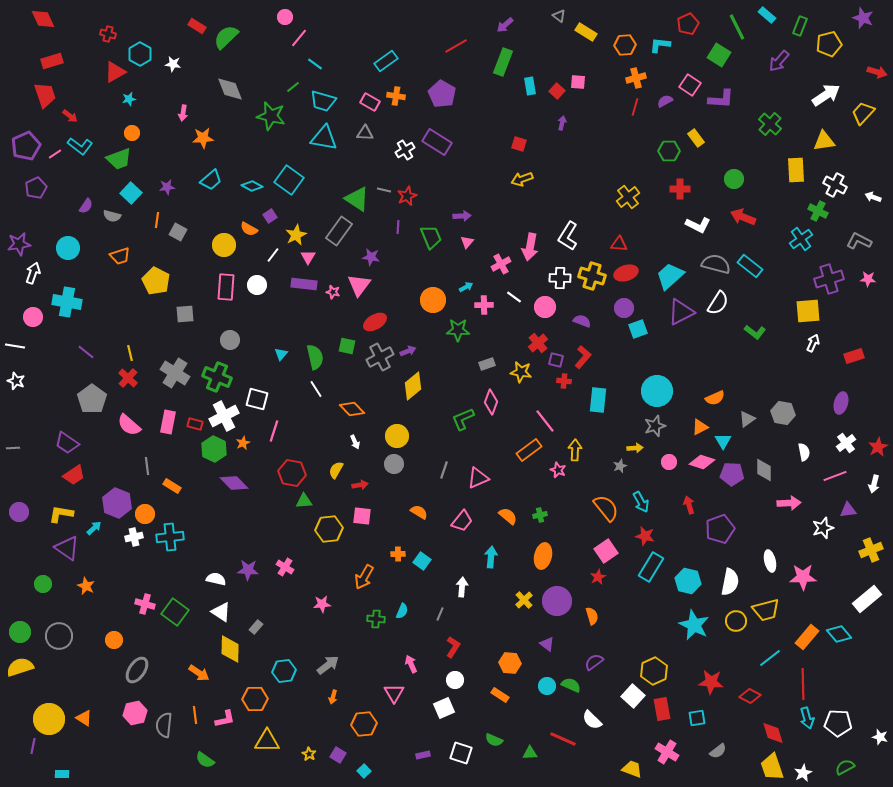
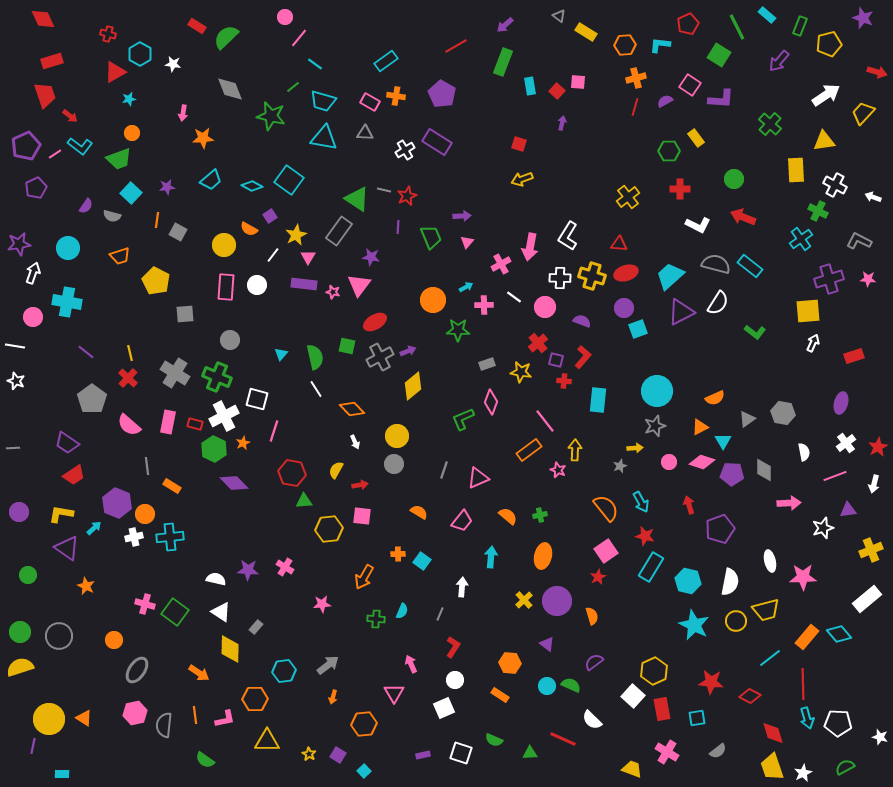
green circle at (43, 584): moved 15 px left, 9 px up
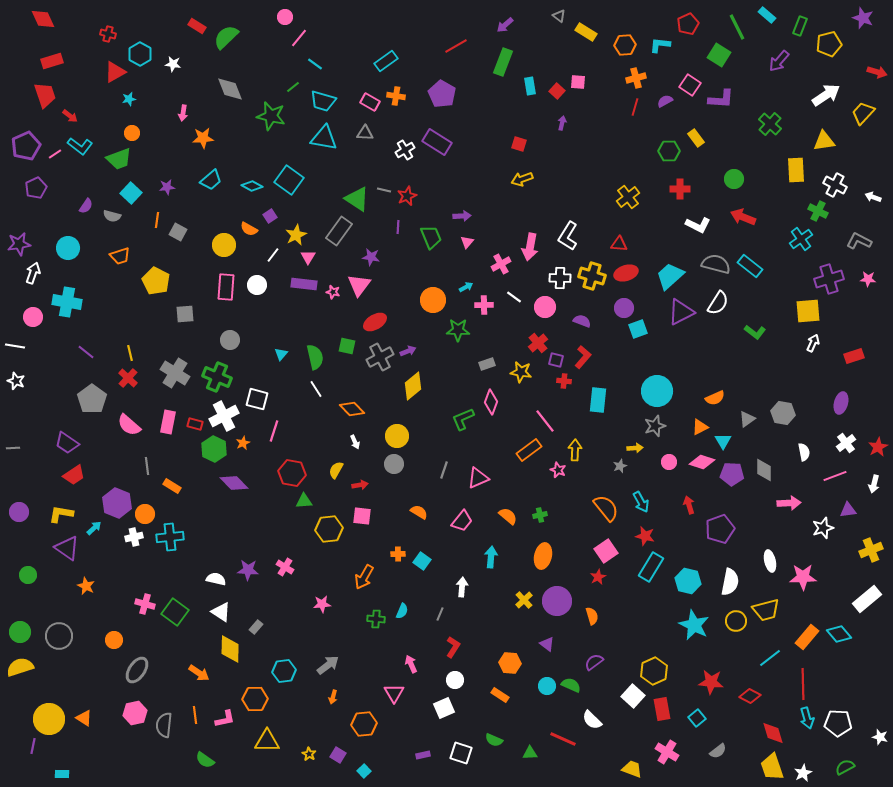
cyan square at (697, 718): rotated 30 degrees counterclockwise
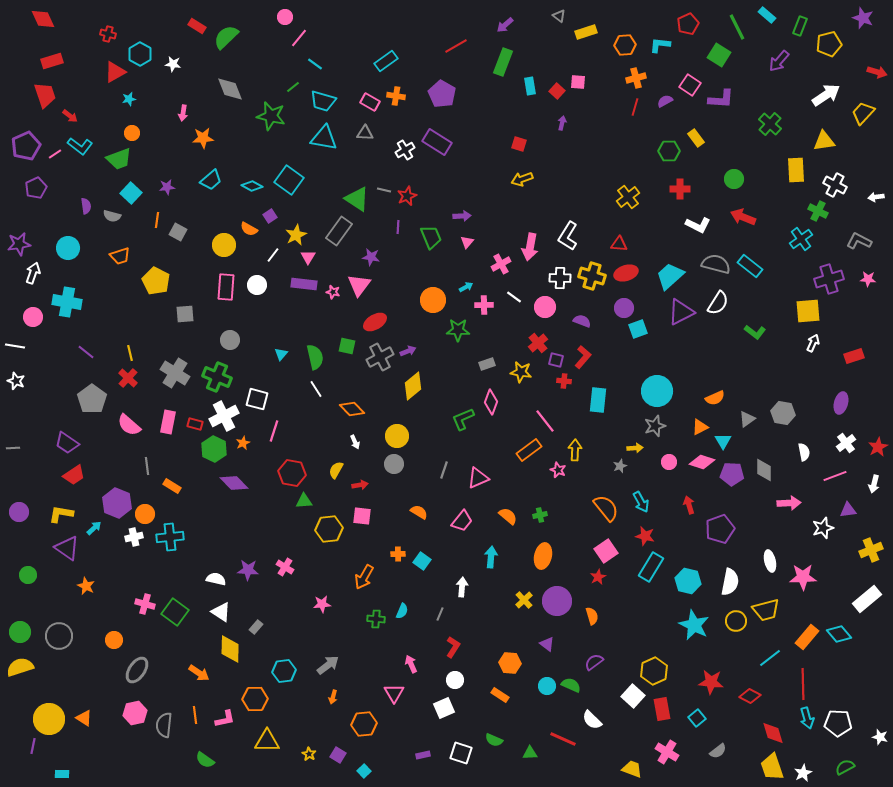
yellow rectangle at (586, 32): rotated 50 degrees counterclockwise
white arrow at (873, 197): moved 3 px right; rotated 28 degrees counterclockwise
purple semicircle at (86, 206): rotated 42 degrees counterclockwise
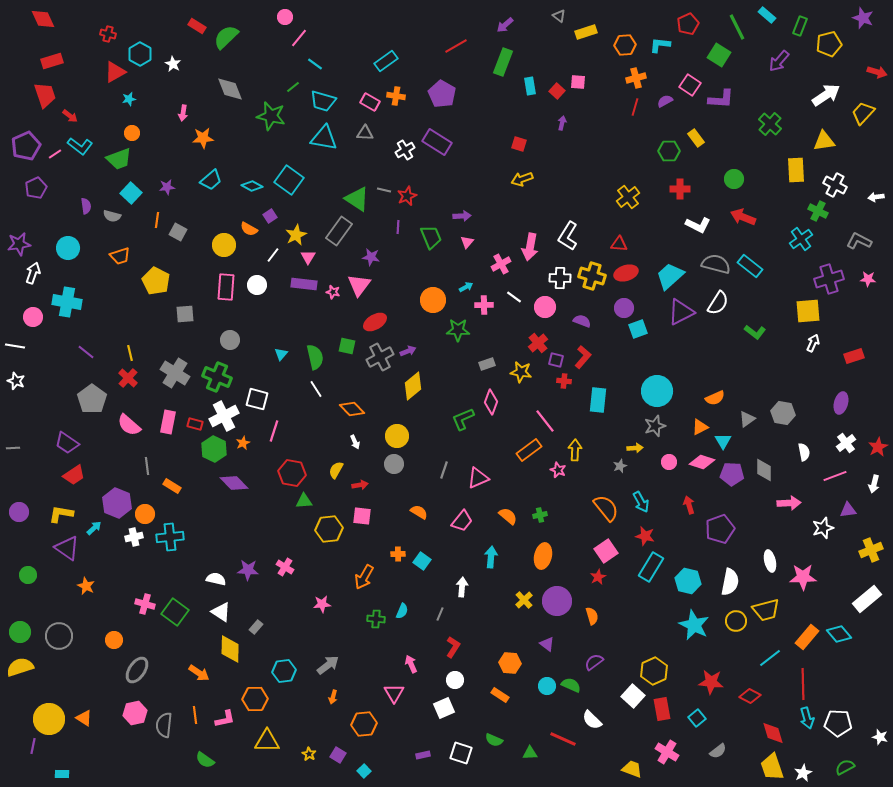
white star at (173, 64): rotated 21 degrees clockwise
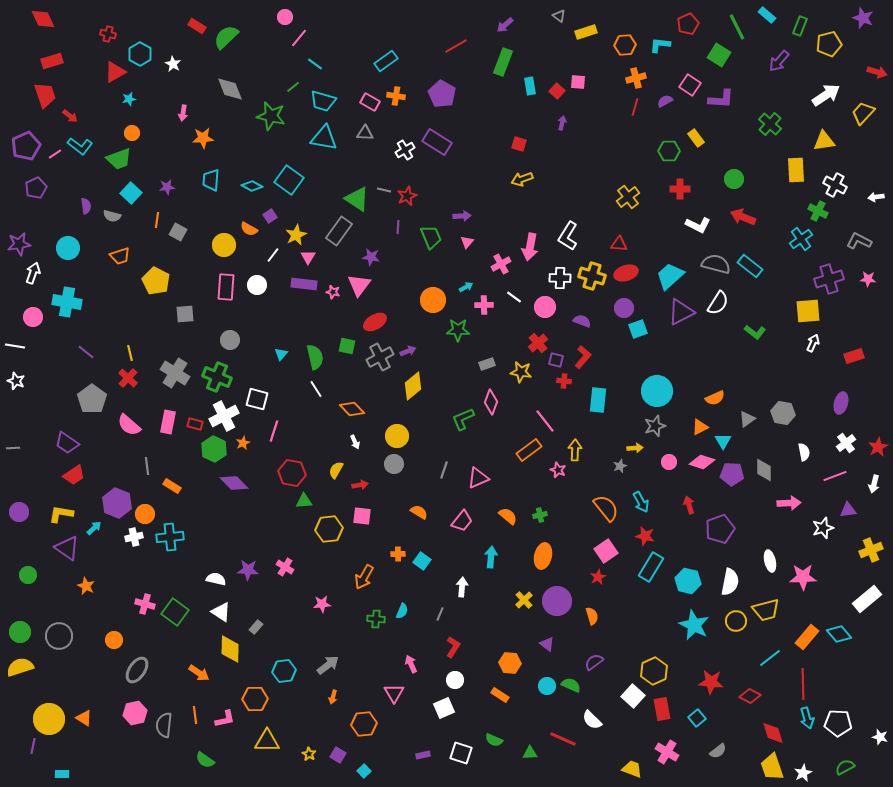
cyan trapezoid at (211, 180): rotated 135 degrees clockwise
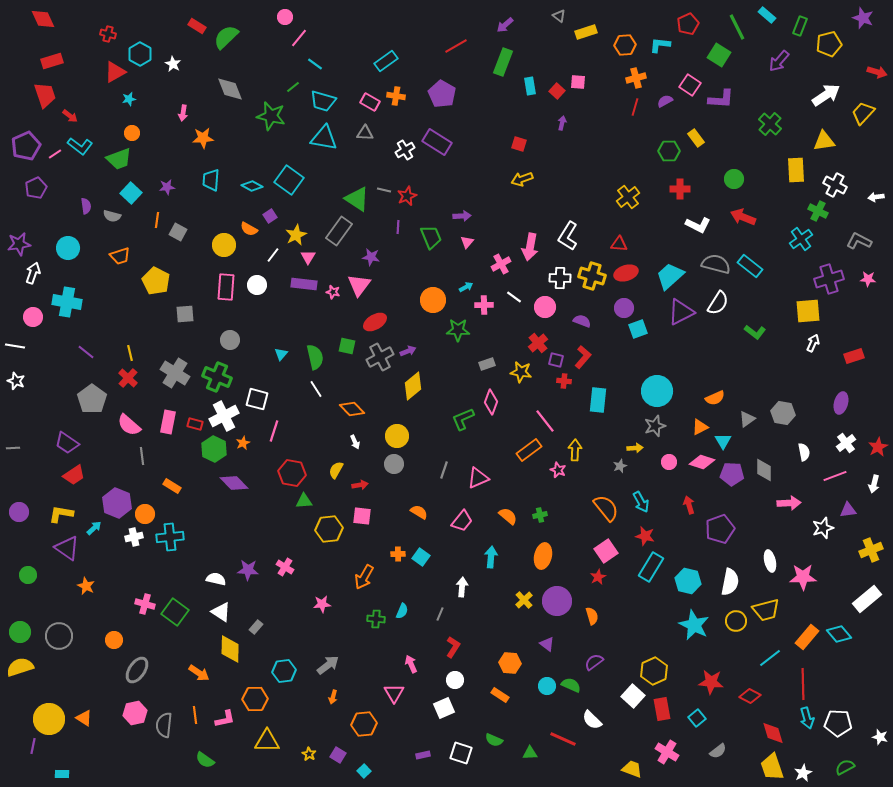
gray line at (147, 466): moved 5 px left, 10 px up
cyan square at (422, 561): moved 1 px left, 4 px up
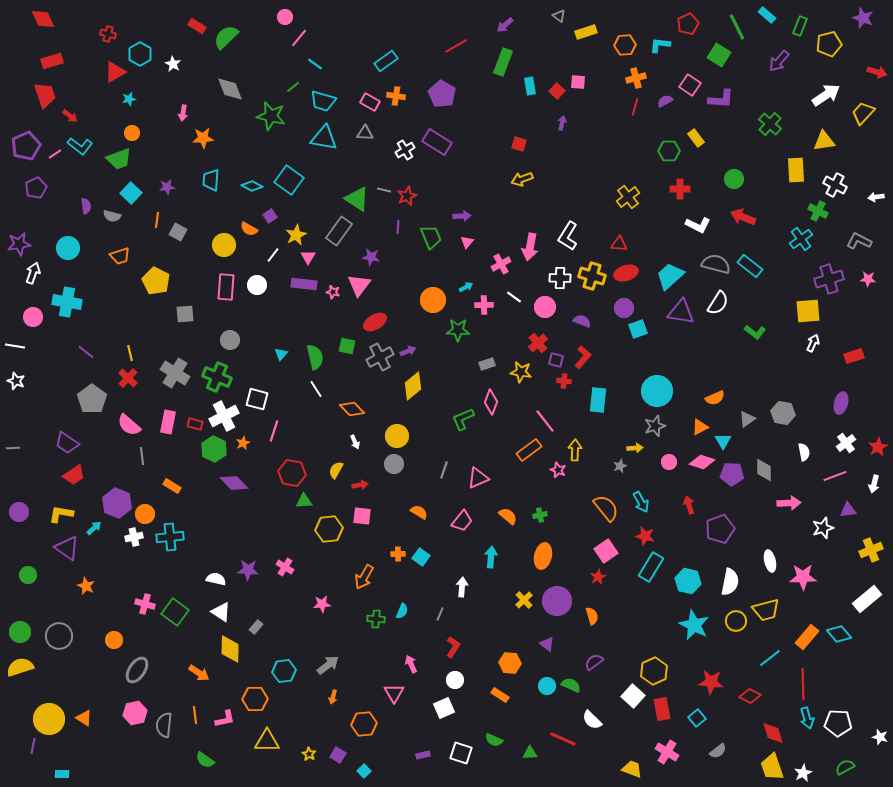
purple triangle at (681, 312): rotated 36 degrees clockwise
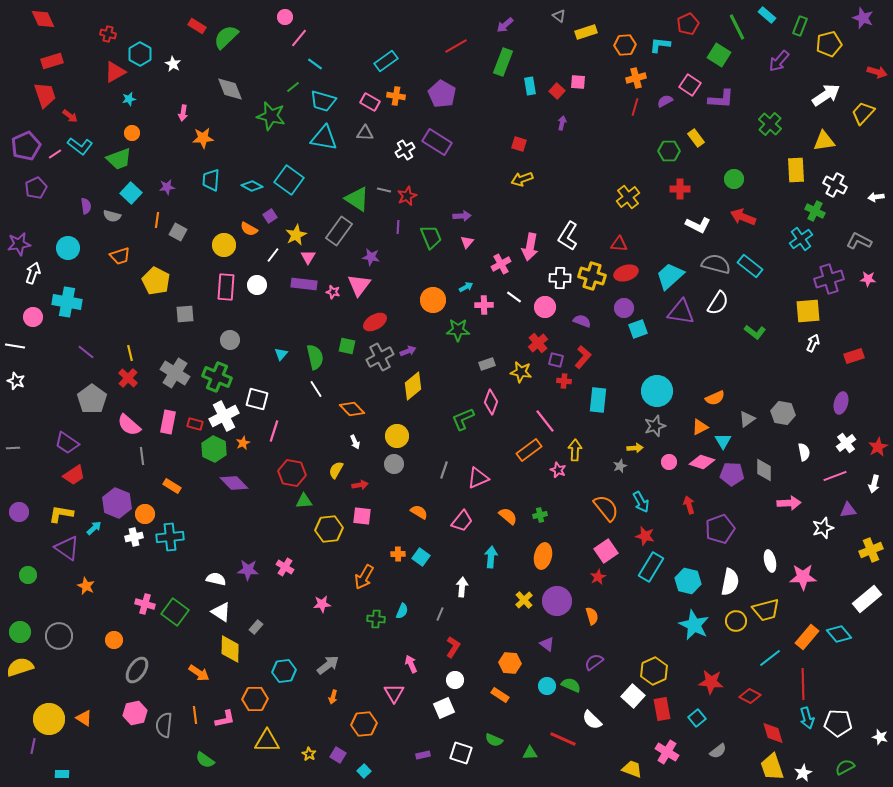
green cross at (818, 211): moved 3 px left
